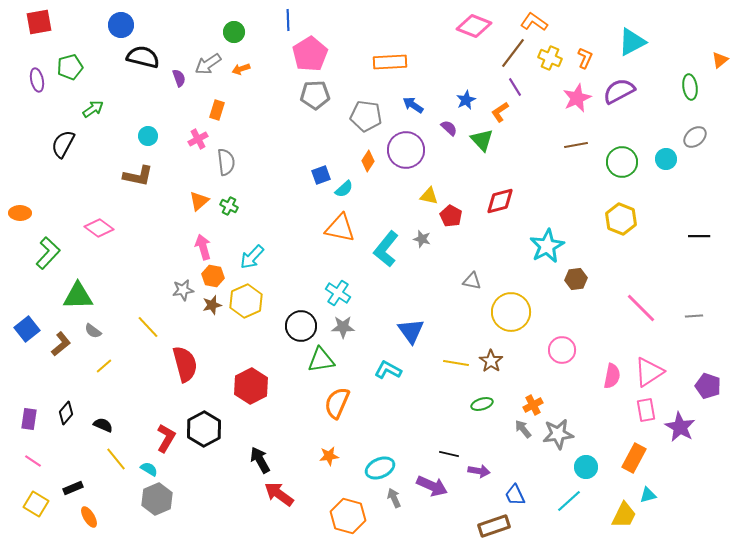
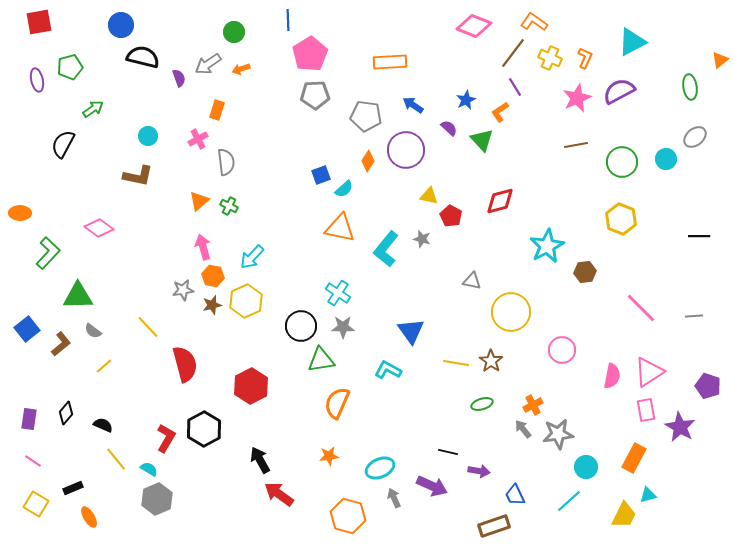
brown hexagon at (576, 279): moved 9 px right, 7 px up
black line at (449, 454): moved 1 px left, 2 px up
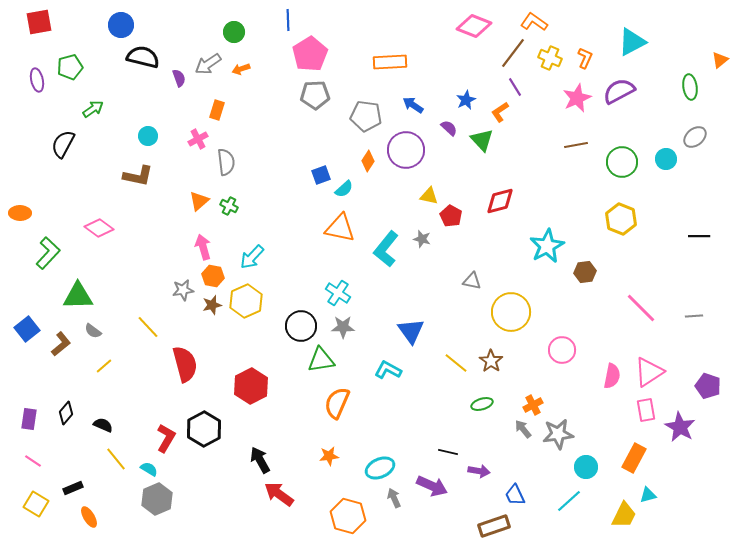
yellow line at (456, 363): rotated 30 degrees clockwise
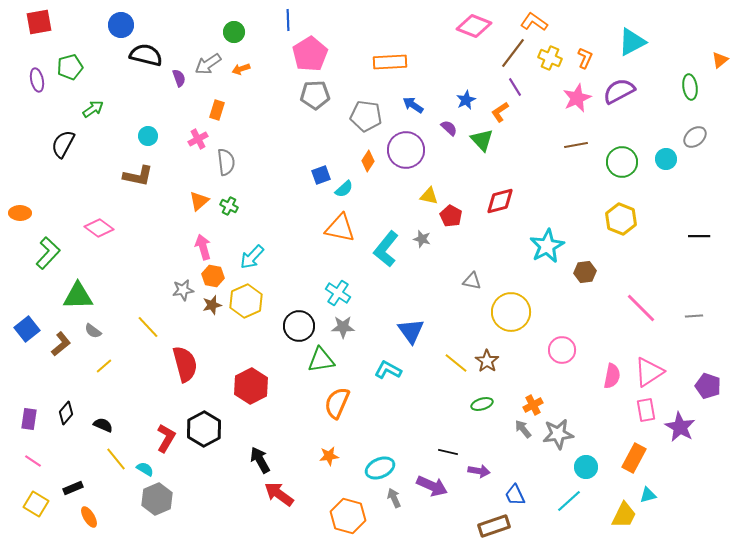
black semicircle at (143, 57): moved 3 px right, 2 px up
black circle at (301, 326): moved 2 px left
brown star at (491, 361): moved 4 px left
cyan semicircle at (149, 469): moved 4 px left
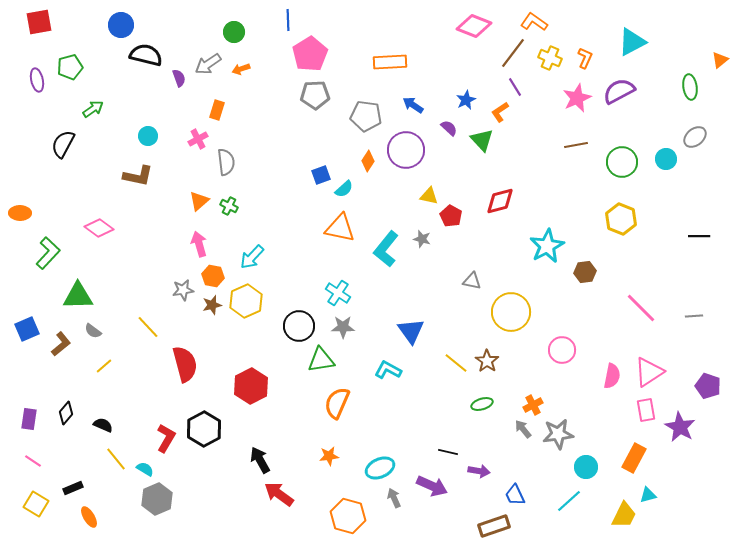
pink arrow at (203, 247): moved 4 px left, 3 px up
blue square at (27, 329): rotated 15 degrees clockwise
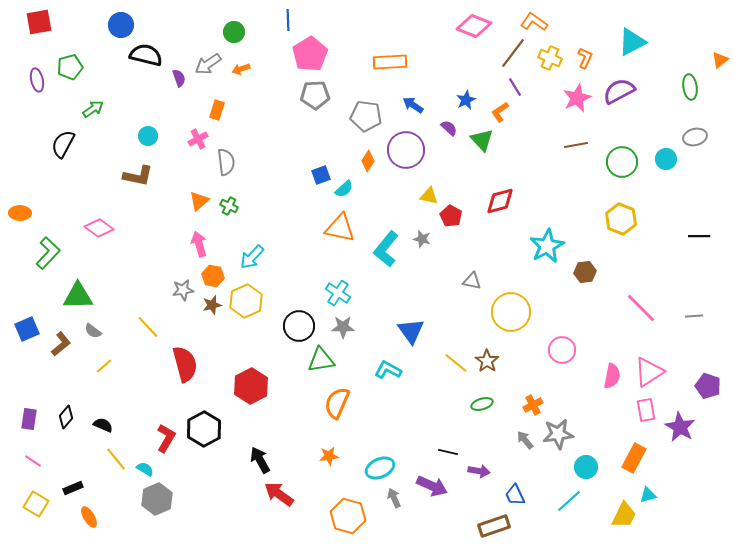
gray ellipse at (695, 137): rotated 25 degrees clockwise
black diamond at (66, 413): moved 4 px down
gray arrow at (523, 429): moved 2 px right, 11 px down
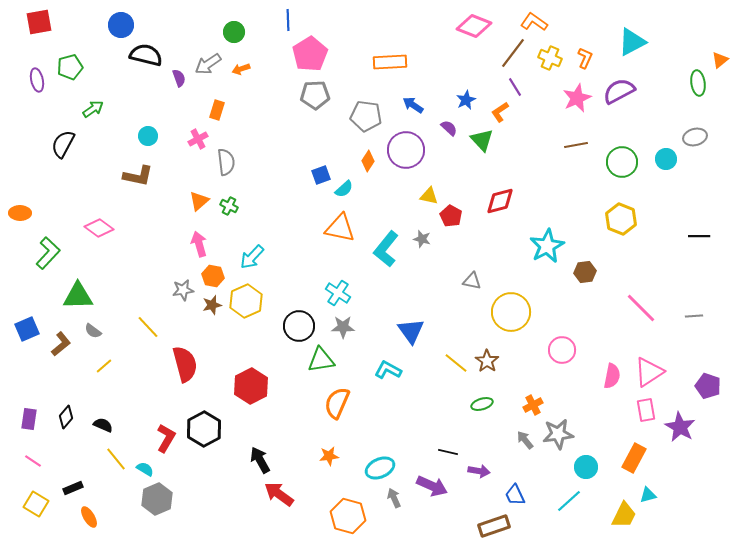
green ellipse at (690, 87): moved 8 px right, 4 px up
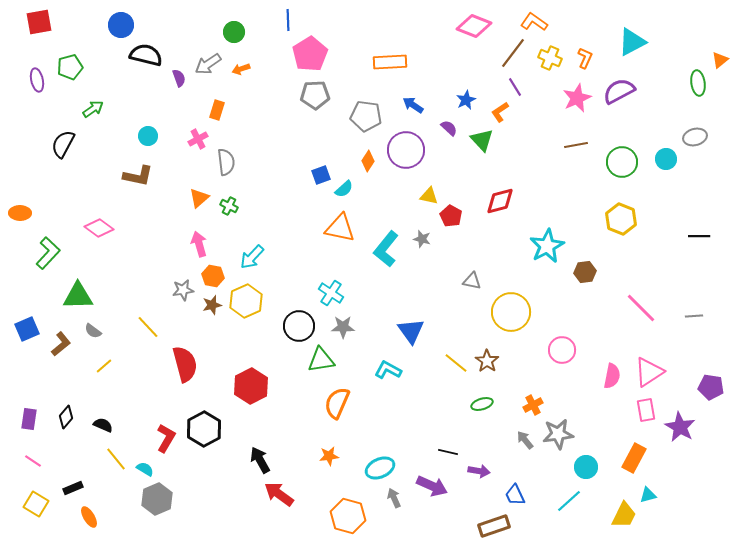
orange triangle at (199, 201): moved 3 px up
cyan cross at (338, 293): moved 7 px left
purple pentagon at (708, 386): moved 3 px right, 1 px down; rotated 10 degrees counterclockwise
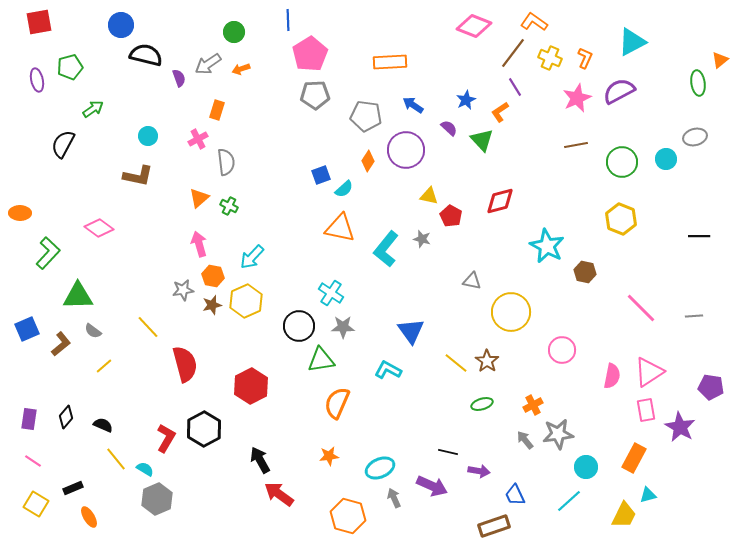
cyan star at (547, 246): rotated 16 degrees counterclockwise
brown hexagon at (585, 272): rotated 20 degrees clockwise
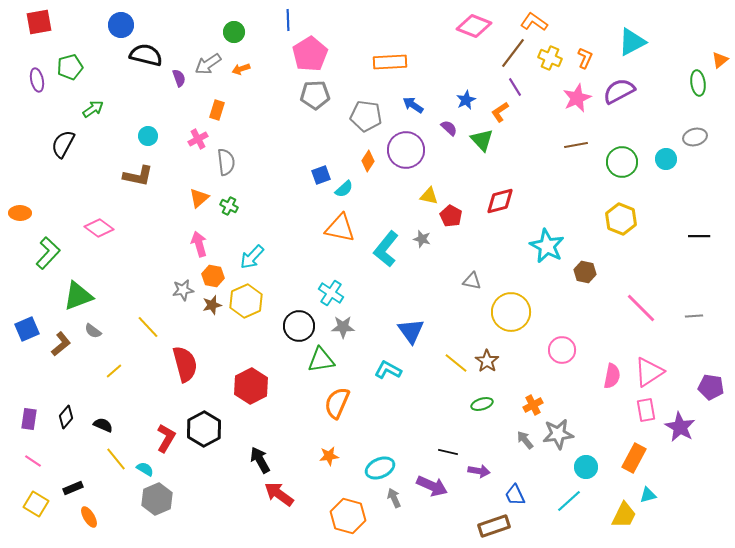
green triangle at (78, 296): rotated 20 degrees counterclockwise
yellow line at (104, 366): moved 10 px right, 5 px down
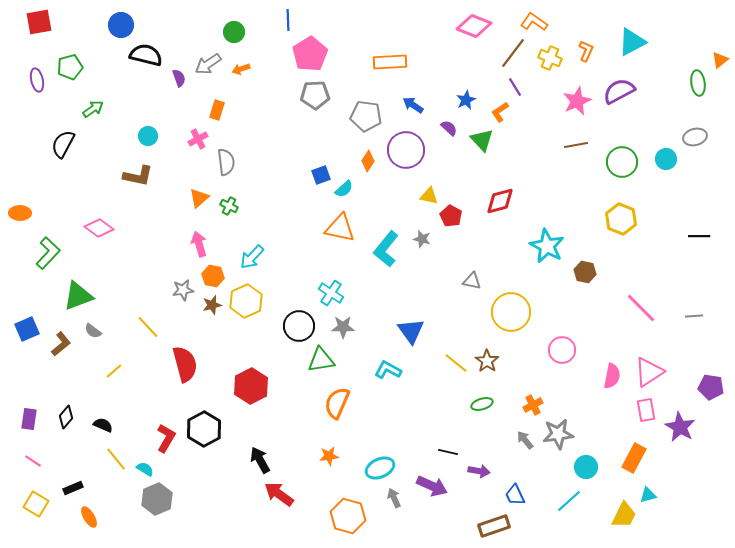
orange L-shape at (585, 58): moved 1 px right, 7 px up
pink star at (577, 98): moved 3 px down
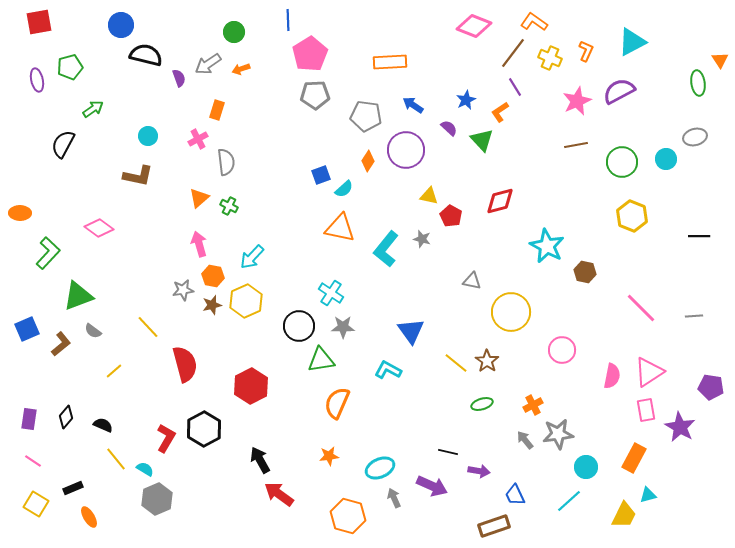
orange triangle at (720, 60): rotated 24 degrees counterclockwise
yellow hexagon at (621, 219): moved 11 px right, 3 px up
